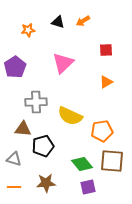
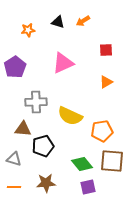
pink triangle: rotated 20 degrees clockwise
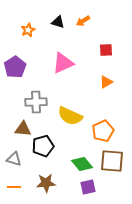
orange star: rotated 16 degrees counterclockwise
orange pentagon: moved 1 px right; rotated 15 degrees counterclockwise
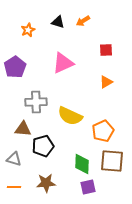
green diamond: rotated 40 degrees clockwise
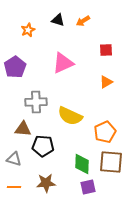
black triangle: moved 2 px up
orange pentagon: moved 2 px right, 1 px down
black pentagon: rotated 20 degrees clockwise
brown square: moved 1 px left, 1 px down
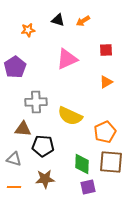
orange star: rotated 16 degrees clockwise
pink triangle: moved 4 px right, 4 px up
brown star: moved 1 px left, 4 px up
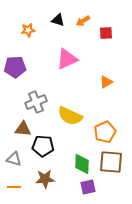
red square: moved 17 px up
purple pentagon: rotated 30 degrees clockwise
gray cross: rotated 20 degrees counterclockwise
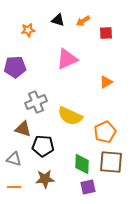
brown triangle: rotated 12 degrees clockwise
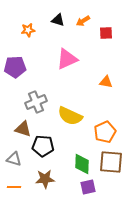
orange triangle: rotated 40 degrees clockwise
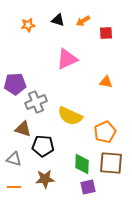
orange star: moved 5 px up
purple pentagon: moved 17 px down
brown square: moved 1 px down
